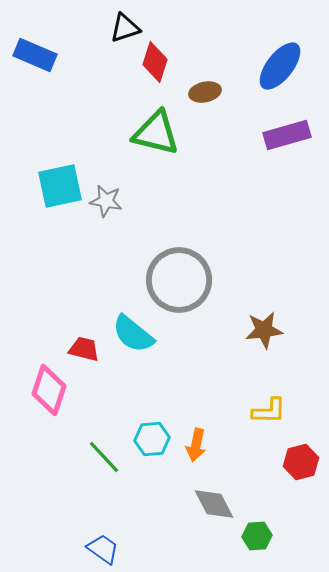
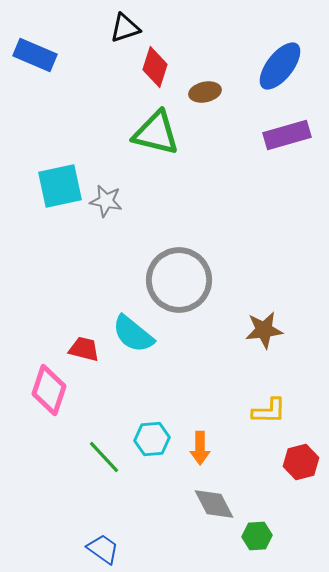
red diamond: moved 5 px down
orange arrow: moved 4 px right, 3 px down; rotated 12 degrees counterclockwise
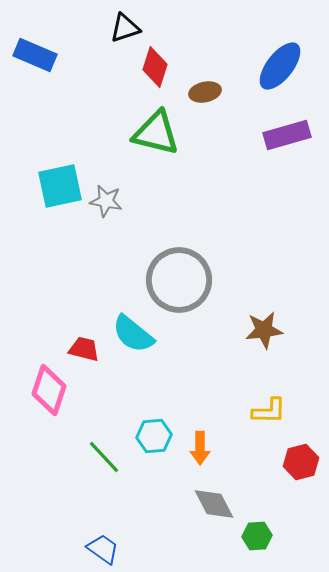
cyan hexagon: moved 2 px right, 3 px up
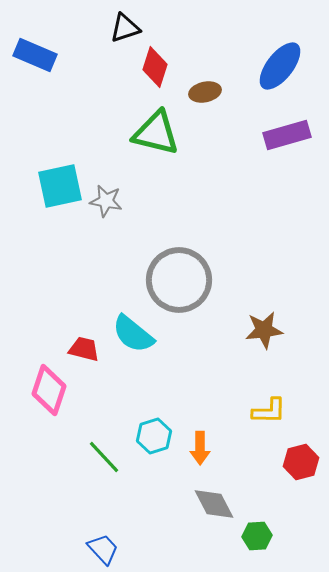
cyan hexagon: rotated 12 degrees counterclockwise
blue trapezoid: rotated 12 degrees clockwise
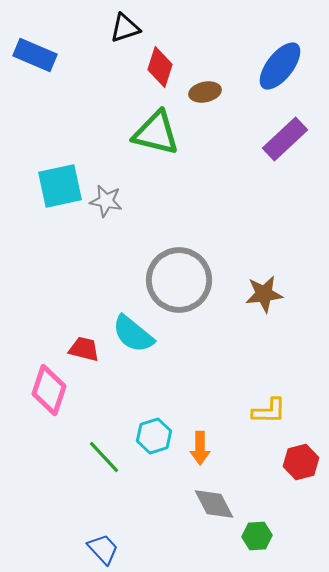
red diamond: moved 5 px right
purple rectangle: moved 2 px left, 4 px down; rotated 27 degrees counterclockwise
brown star: moved 36 px up
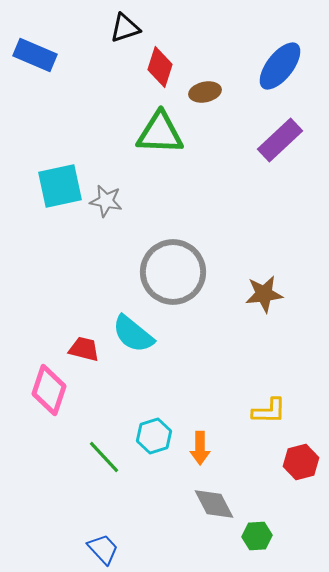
green triangle: moved 4 px right; rotated 12 degrees counterclockwise
purple rectangle: moved 5 px left, 1 px down
gray circle: moved 6 px left, 8 px up
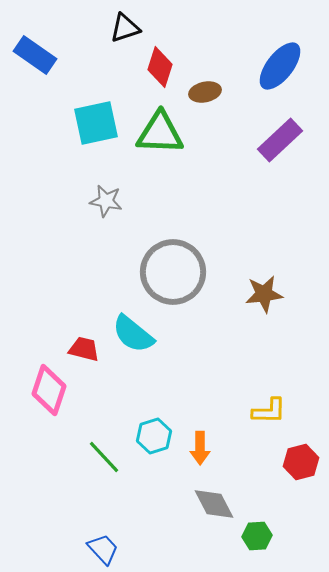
blue rectangle: rotated 12 degrees clockwise
cyan square: moved 36 px right, 63 px up
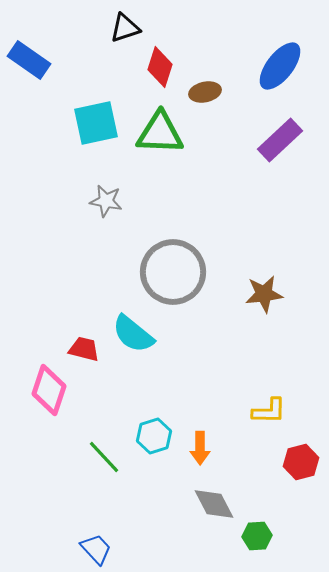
blue rectangle: moved 6 px left, 5 px down
blue trapezoid: moved 7 px left
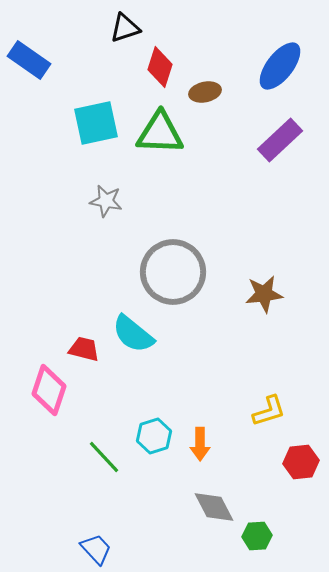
yellow L-shape: rotated 18 degrees counterclockwise
orange arrow: moved 4 px up
red hexagon: rotated 8 degrees clockwise
gray diamond: moved 3 px down
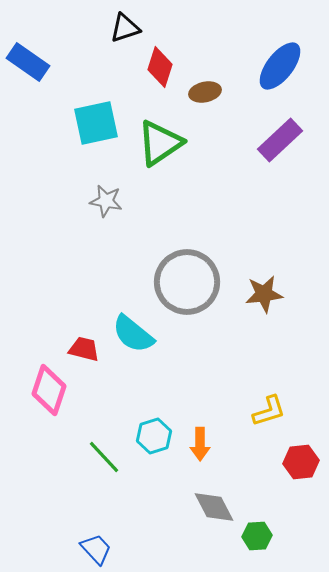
blue rectangle: moved 1 px left, 2 px down
green triangle: moved 10 px down; rotated 36 degrees counterclockwise
gray circle: moved 14 px right, 10 px down
